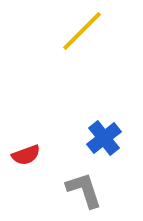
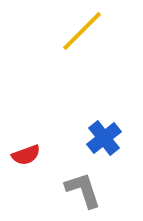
gray L-shape: moved 1 px left
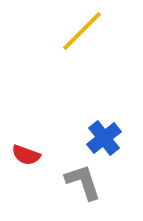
red semicircle: rotated 40 degrees clockwise
gray L-shape: moved 8 px up
